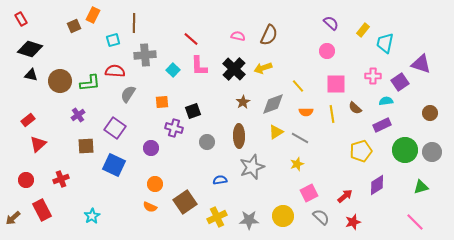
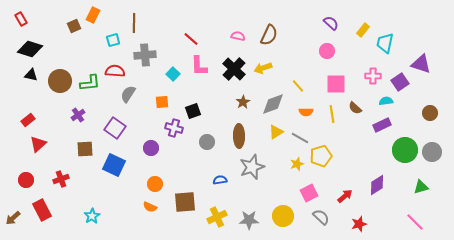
cyan square at (173, 70): moved 4 px down
brown square at (86, 146): moved 1 px left, 3 px down
yellow pentagon at (361, 151): moved 40 px left, 5 px down
brown square at (185, 202): rotated 30 degrees clockwise
red star at (353, 222): moved 6 px right, 2 px down
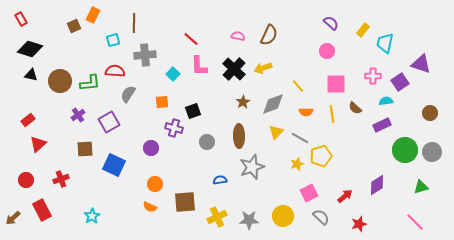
purple square at (115, 128): moved 6 px left, 6 px up; rotated 25 degrees clockwise
yellow triangle at (276, 132): rotated 14 degrees counterclockwise
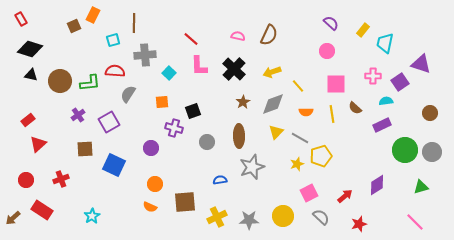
yellow arrow at (263, 68): moved 9 px right, 4 px down
cyan square at (173, 74): moved 4 px left, 1 px up
red rectangle at (42, 210): rotated 30 degrees counterclockwise
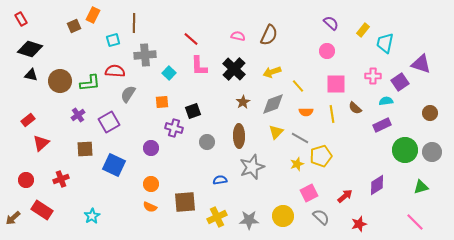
red triangle at (38, 144): moved 3 px right, 1 px up
orange circle at (155, 184): moved 4 px left
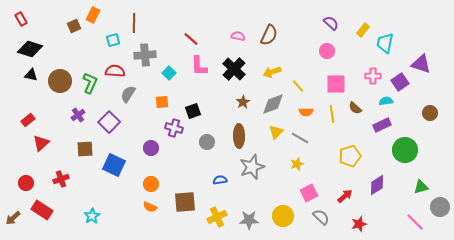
green L-shape at (90, 83): rotated 60 degrees counterclockwise
purple square at (109, 122): rotated 15 degrees counterclockwise
gray circle at (432, 152): moved 8 px right, 55 px down
yellow pentagon at (321, 156): moved 29 px right
red circle at (26, 180): moved 3 px down
